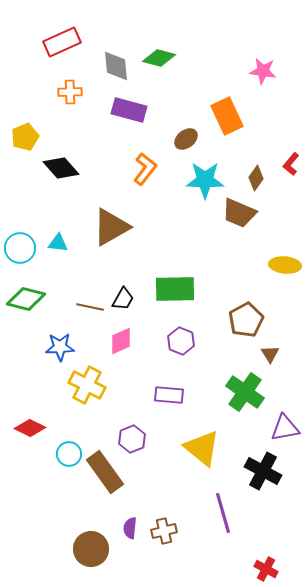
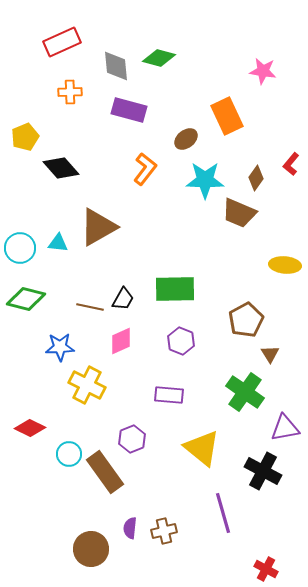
brown triangle at (111, 227): moved 13 px left
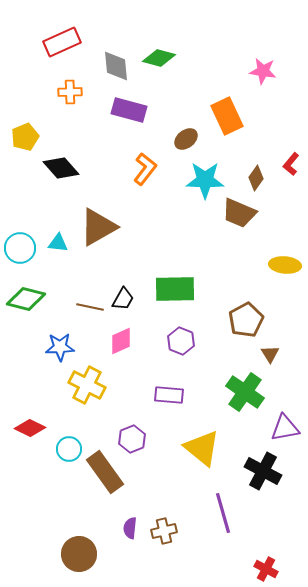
cyan circle at (69, 454): moved 5 px up
brown circle at (91, 549): moved 12 px left, 5 px down
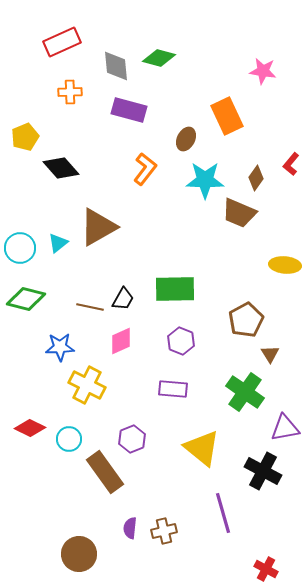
brown ellipse at (186, 139): rotated 25 degrees counterclockwise
cyan triangle at (58, 243): rotated 45 degrees counterclockwise
purple rectangle at (169, 395): moved 4 px right, 6 px up
cyan circle at (69, 449): moved 10 px up
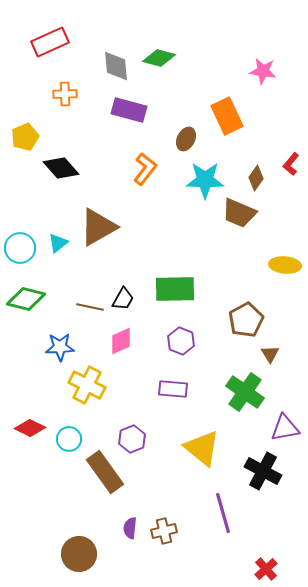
red rectangle at (62, 42): moved 12 px left
orange cross at (70, 92): moved 5 px left, 2 px down
red cross at (266, 569): rotated 20 degrees clockwise
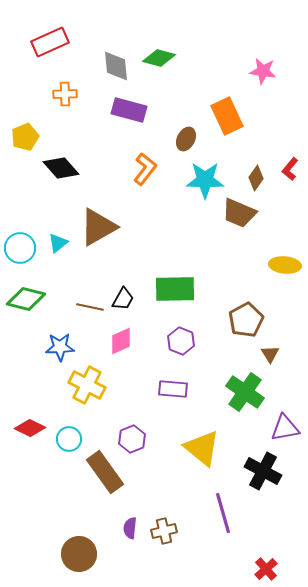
red L-shape at (291, 164): moved 1 px left, 5 px down
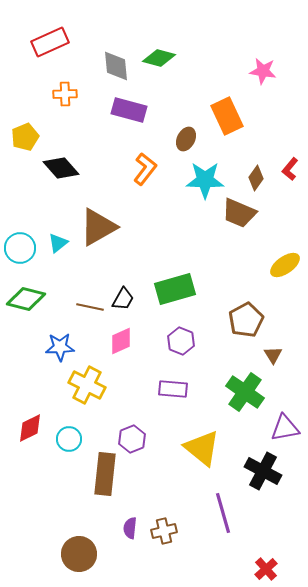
yellow ellipse at (285, 265): rotated 40 degrees counterclockwise
green rectangle at (175, 289): rotated 15 degrees counterclockwise
brown triangle at (270, 354): moved 3 px right, 1 px down
red diamond at (30, 428): rotated 52 degrees counterclockwise
brown rectangle at (105, 472): moved 2 px down; rotated 42 degrees clockwise
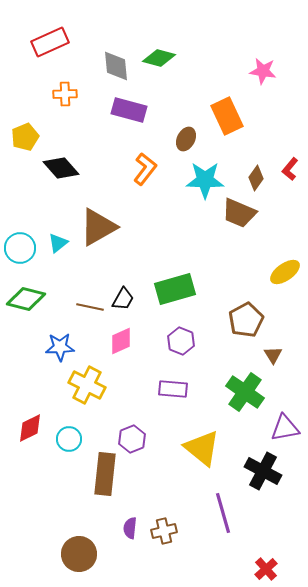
yellow ellipse at (285, 265): moved 7 px down
